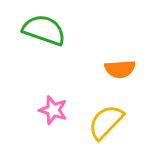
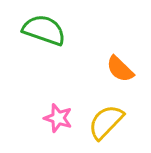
orange semicircle: rotated 48 degrees clockwise
pink star: moved 5 px right, 8 px down
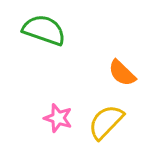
orange semicircle: moved 2 px right, 4 px down
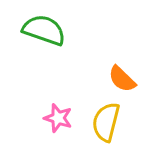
orange semicircle: moved 6 px down
yellow semicircle: rotated 30 degrees counterclockwise
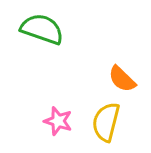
green semicircle: moved 2 px left, 1 px up
pink star: moved 3 px down
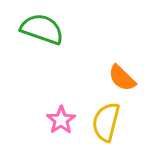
orange semicircle: moved 1 px up
pink star: moved 3 px right, 1 px up; rotated 20 degrees clockwise
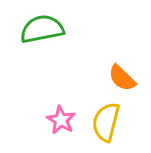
green semicircle: rotated 30 degrees counterclockwise
pink star: rotated 8 degrees counterclockwise
